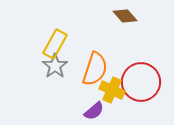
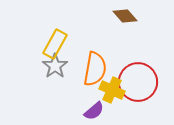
orange semicircle: rotated 8 degrees counterclockwise
red circle: moved 3 px left
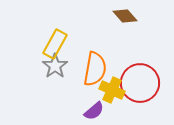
red circle: moved 2 px right, 1 px down
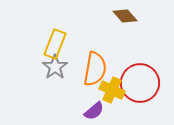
yellow rectangle: rotated 8 degrees counterclockwise
gray star: moved 1 px down
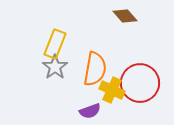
purple semicircle: moved 4 px left; rotated 20 degrees clockwise
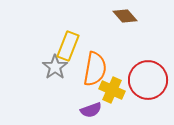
yellow rectangle: moved 13 px right, 2 px down
red circle: moved 8 px right, 3 px up
purple semicircle: moved 1 px right, 1 px up
